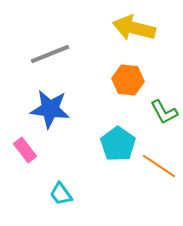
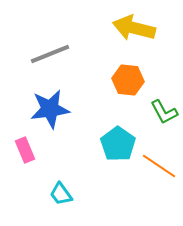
blue star: rotated 15 degrees counterclockwise
pink rectangle: rotated 15 degrees clockwise
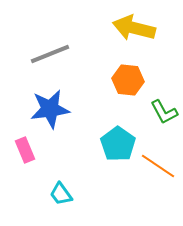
orange line: moved 1 px left
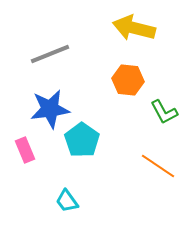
cyan pentagon: moved 36 px left, 4 px up
cyan trapezoid: moved 6 px right, 7 px down
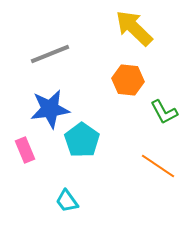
yellow arrow: rotated 30 degrees clockwise
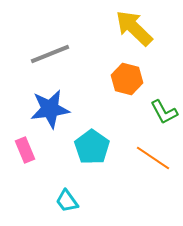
orange hexagon: moved 1 px left, 1 px up; rotated 8 degrees clockwise
cyan pentagon: moved 10 px right, 7 px down
orange line: moved 5 px left, 8 px up
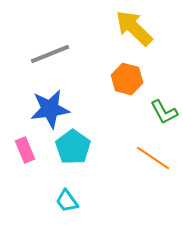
cyan pentagon: moved 19 px left
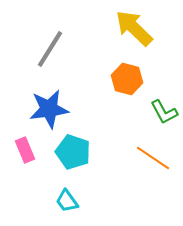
gray line: moved 5 px up; rotated 36 degrees counterclockwise
blue star: moved 1 px left
cyan pentagon: moved 5 px down; rotated 16 degrees counterclockwise
